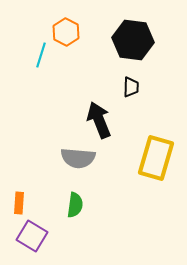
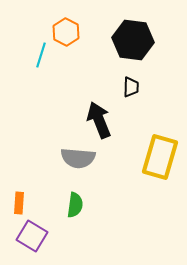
yellow rectangle: moved 4 px right, 1 px up
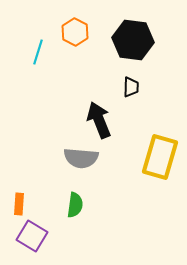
orange hexagon: moved 9 px right
cyan line: moved 3 px left, 3 px up
gray semicircle: moved 3 px right
orange rectangle: moved 1 px down
